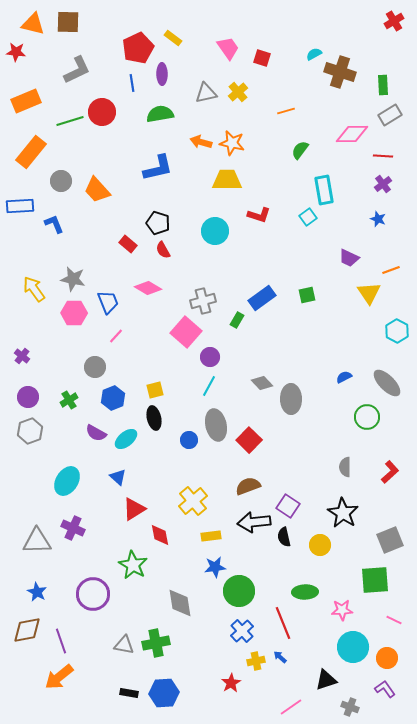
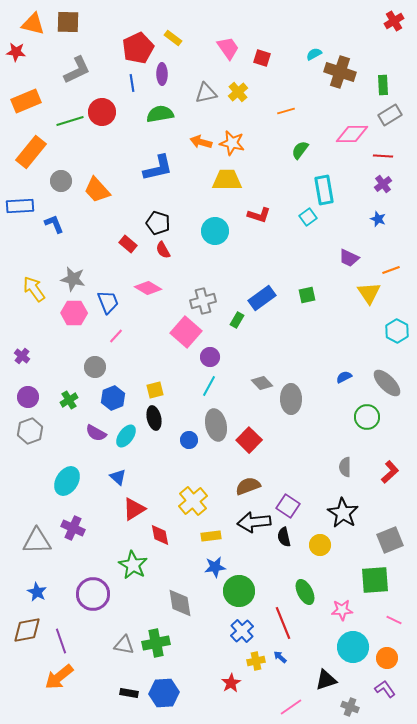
cyan ellipse at (126, 439): moved 3 px up; rotated 15 degrees counterclockwise
green ellipse at (305, 592): rotated 65 degrees clockwise
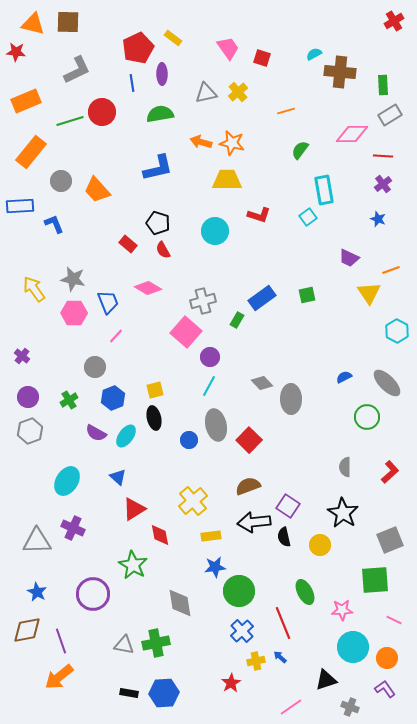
brown cross at (340, 72): rotated 12 degrees counterclockwise
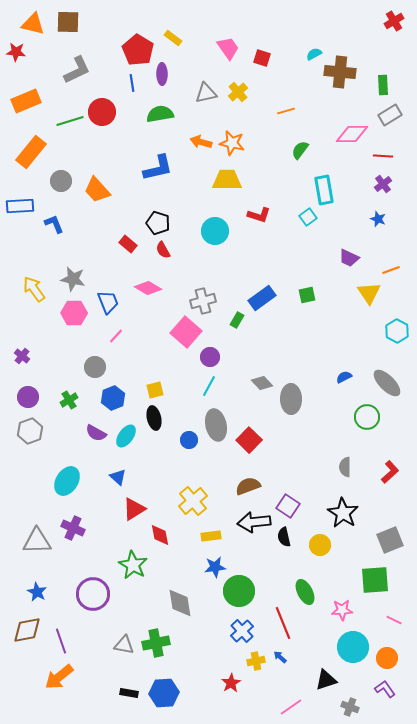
red pentagon at (138, 48): moved 2 px down; rotated 16 degrees counterclockwise
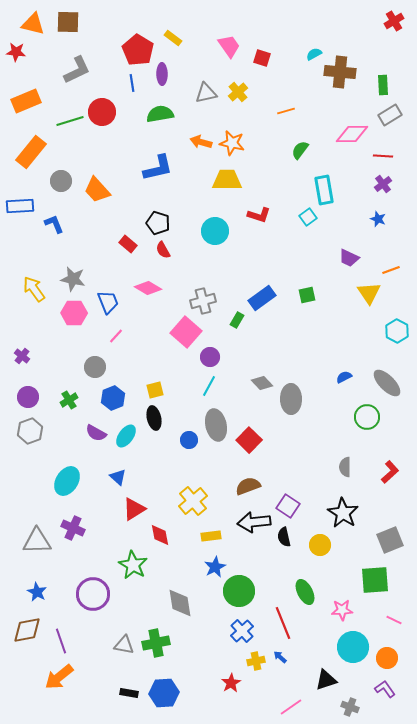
pink trapezoid at (228, 48): moved 1 px right, 2 px up
blue star at (215, 567): rotated 20 degrees counterclockwise
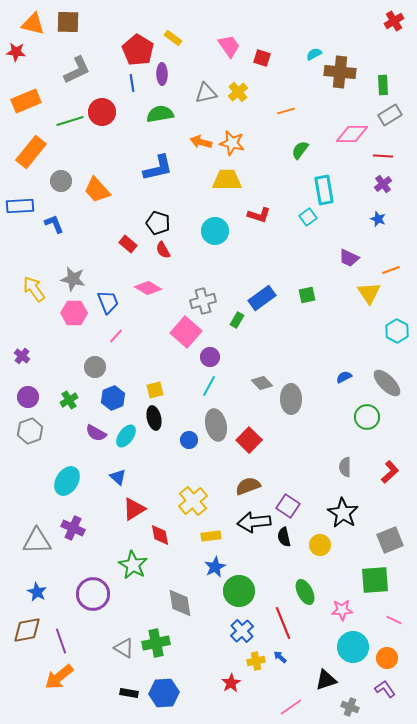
gray triangle at (124, 645): moved 3 px down; rotated 20 degrees clockwise
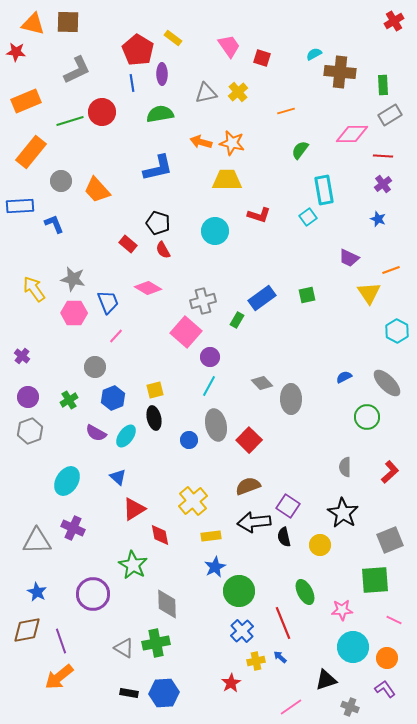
gray diamond at (180, 603): moved 13 px left, 1 px down; rotated 8 degrees clockwise
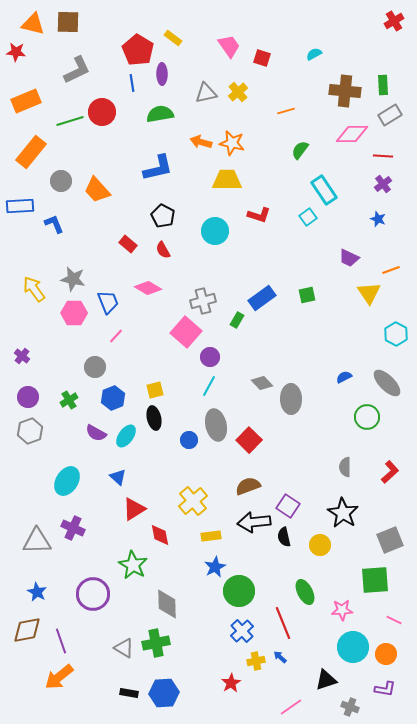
brown cross at (340, 72): moved 5 px right, 19 px down
cyan rectangle at (324, 190): rotated 24 degrees counterclockwise
black pentagon at (158, 223): moved 5 px right, 7 px up; rotated 10 degrees clockwise
cyan hexagon at (397, 331): moved 1 px left, 3 px down
orange circle at (387, 658): moved 1 px left, 4 px up
purple L-shape at (385, 689): rotated 135 degrees clockwise
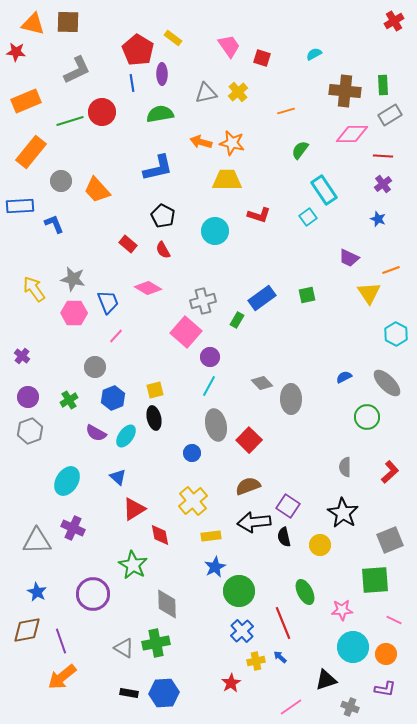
blue circle at (189, 440): moved 3 px right, 13 px down
orange arrow at (59, 677): moved 3 px right
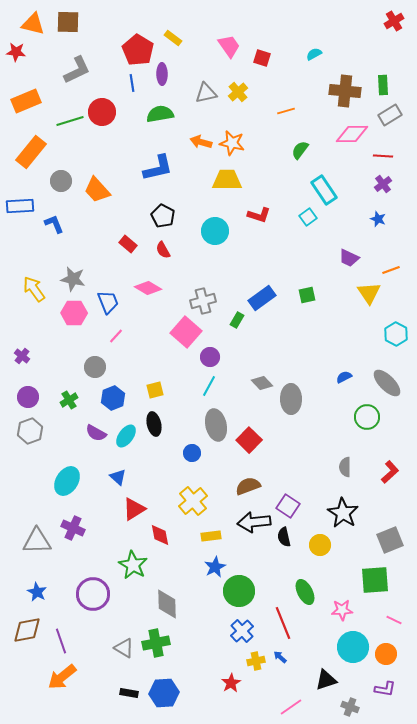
black ellipse at (154, 418): moved 6 px down
